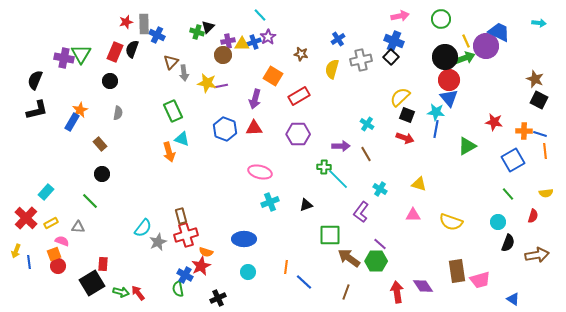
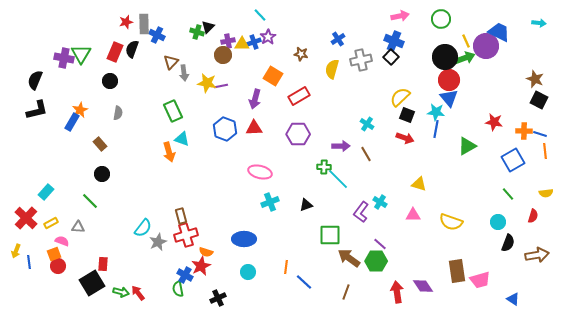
cyan cross at (380, 189): moved 13 px down
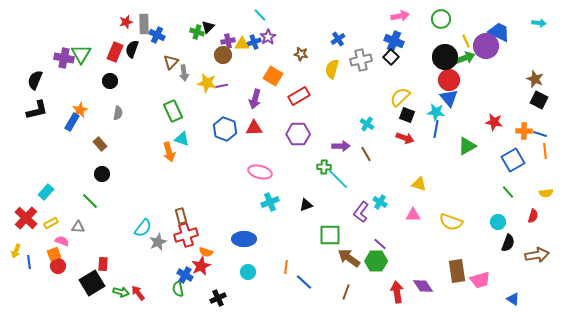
green line at (508, 194): moved 2 px up
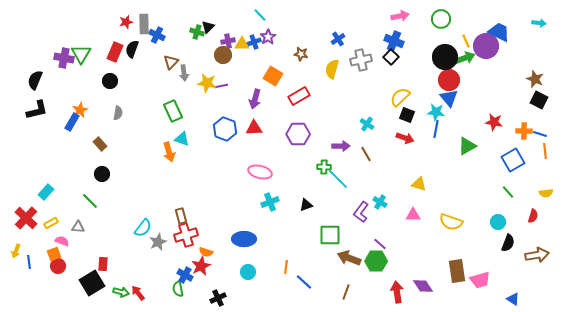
brown arrow at (349, 258): rotated 15 degrees counterclockwise
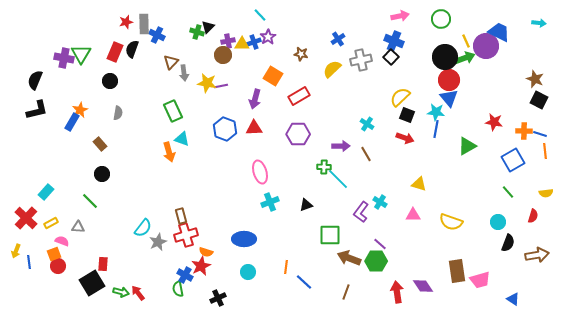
yellow semicircle at (332, 69): rotated 30 degrees clockwise
pink ellipse at (260, 172): rotated 60 degrees clockwise
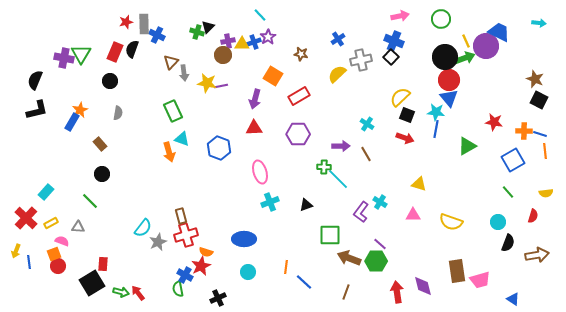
yellow semicircle at (332, 69): moved 5 px right, 5 px down
blue hexagon at (225, 129): moved 6 px left, 19 px down
purple diamond at (423, 286): rotated 20 degrees clockwise
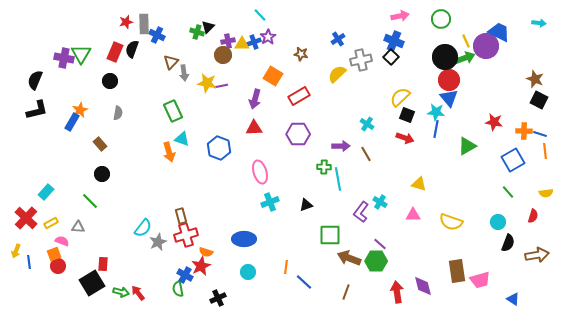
cyan line at (338, 179): rotated 35 degrees clockwise
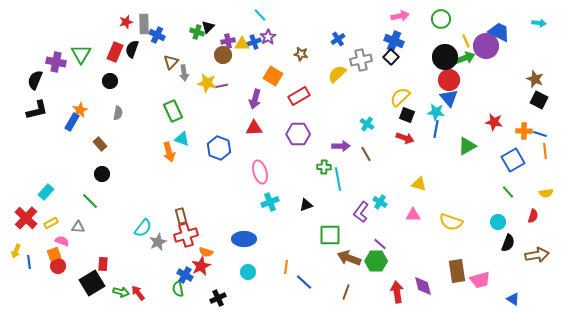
purple cross at (64, 58): moved 8 px left, 4 px down
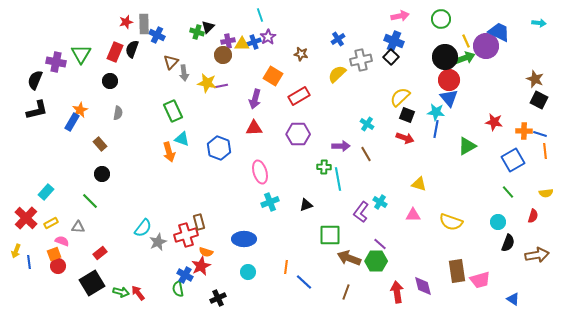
cyan line at (260, 15): rotated 24 degrees clockwise
brown rectangle at (181, 216): moved 18 px right, 6 px down
red rectangle at (103, 264): moved 3 px left, 11 px up; rotated 48 degrees clockwise
